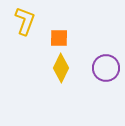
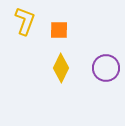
orange square: moved 8 px up
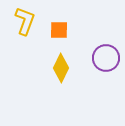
purple circle: moved 10 px up
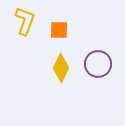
purple circle: moved 8 px left, 6 px down
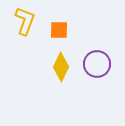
purple circle: moved 1 px left
yellow diamond: moved 1 px up
